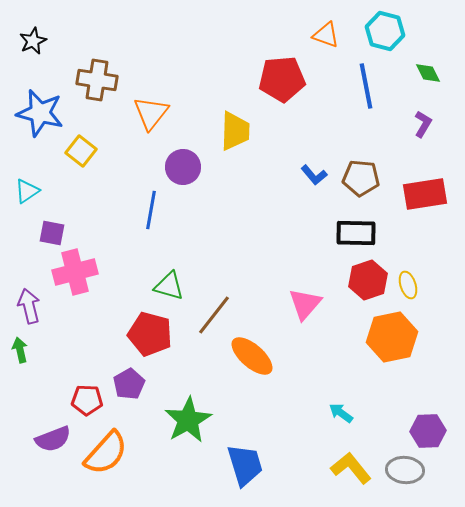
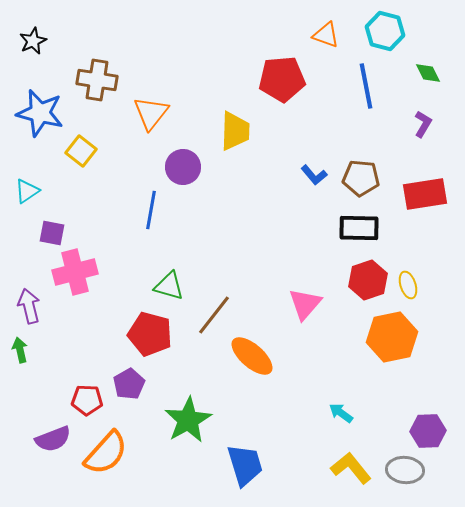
black rectangle at (356, 233): moved 3 px right, 5 px up
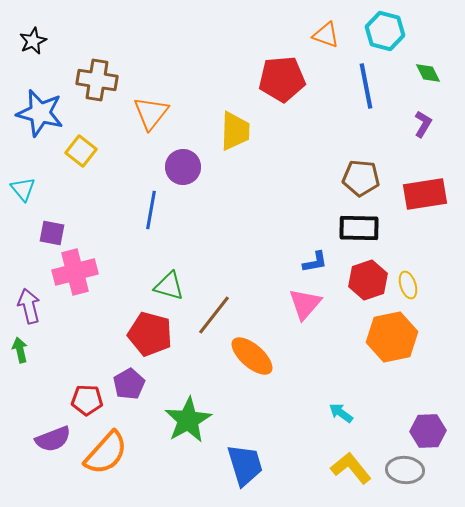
blue L-shape at (314, 175): moved 1 px right, 87 px down; rotated 60 degrees counterclockwise
cyan triangle at (27, 191): moved 4 px left, 2 px up; rotated 36 degrees counterclockwise
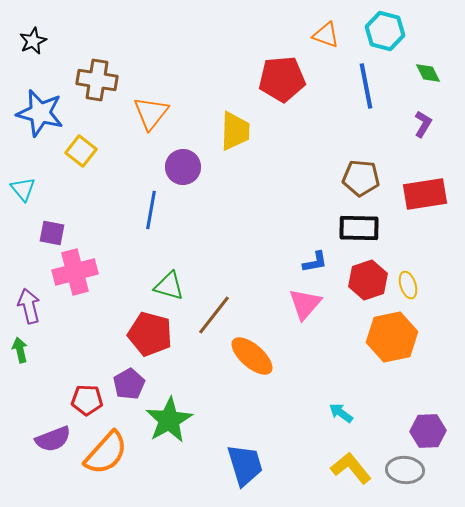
green star at (188, 420): moved 19 px left
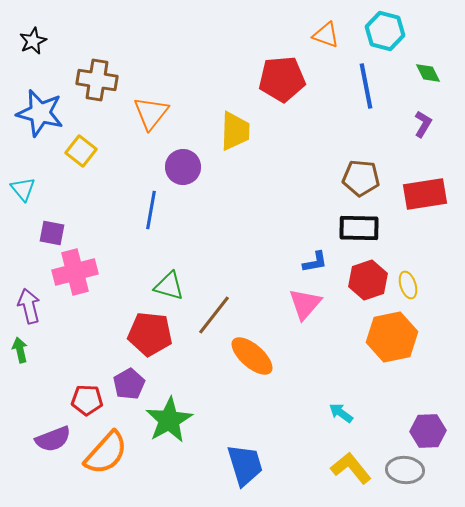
red pentagon at (150, 334): rotated 9 degrees counterclockwise
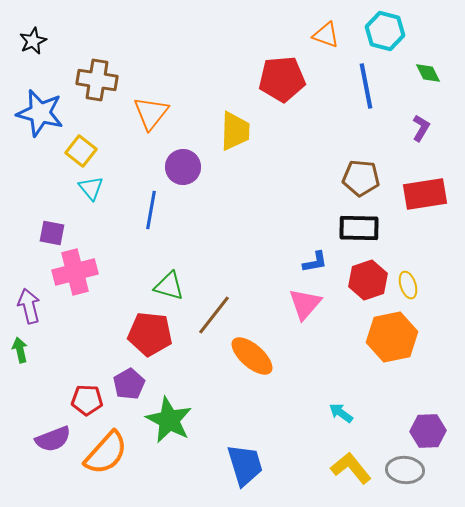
purple L-shape at (423, 124): moved 2 px left, 4 px down
cyan triangle at (23, 189): moved 68 px right, 1 px up
green star at (169, 420): rotated 15 degrees counterclockwise
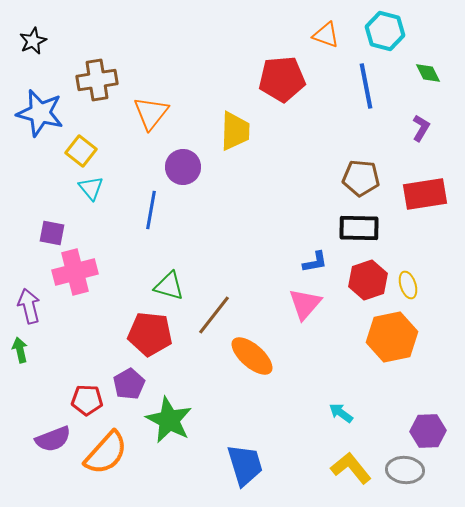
brown cross at (97, 80): rotated 18 degrees counterclockwise
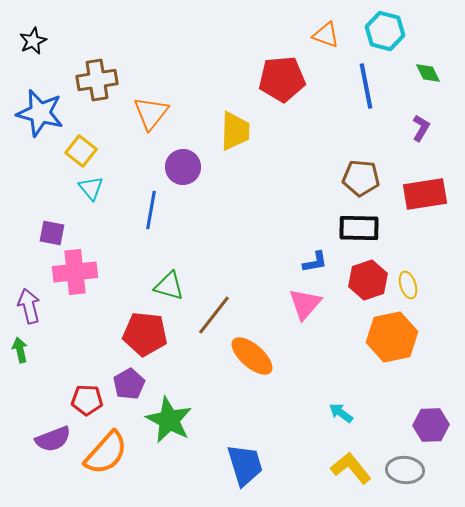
pink cross at (75, 272): rotated 9 degrees clockwise
red pentagon at (150, 334): moved 5 px left
purple hexagon at (428, 431): moved 3 px right, 6 px up
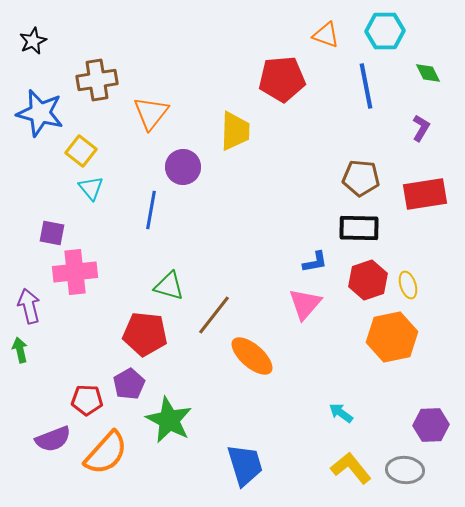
cyan hexagon at (385, 31): rotated 15 degrees counterclockwise
